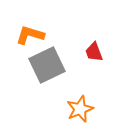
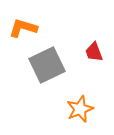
orange L-shape: moved 7 px left, 7 px up
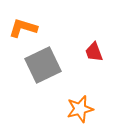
gray square: moved 4 px left
orange star: rotated 8 degrees clockwise
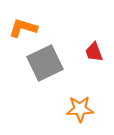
gray square: moved 2 px right, 2 px up
orange star: rotated 12 degrees clockwise
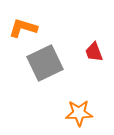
orange star: moved 1 px left, 4 px down
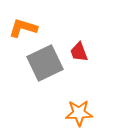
red trapezoid: moved 15 px left
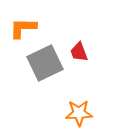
orange L-shape: rotated 16 degrees counterclockwise
